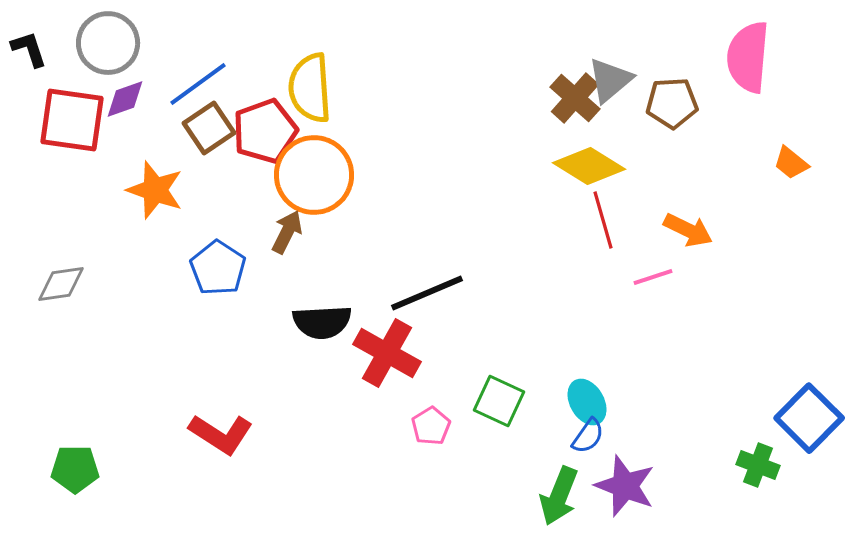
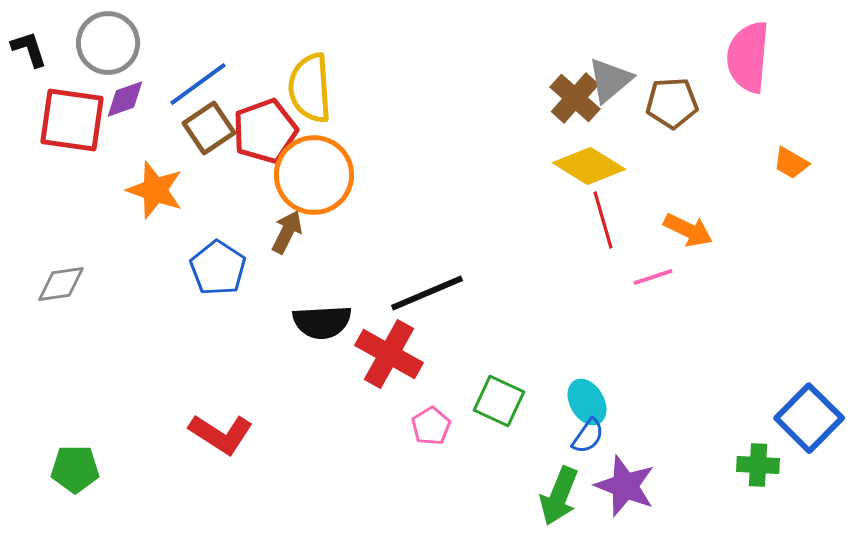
orange trapezoid: rotated 9 degrees counterclockwise
red cross: moved 2 px right, 1 px down
green cross: rotated 18 degrees counterclockwise
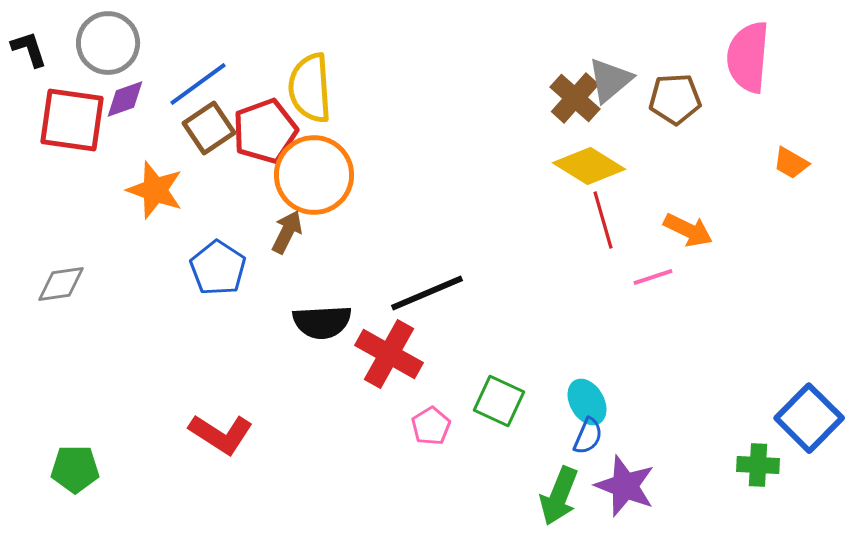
brown pentagon: moved 3 px right, 4 px up
blue semicircle: rotated 12 degrees counterclockwise
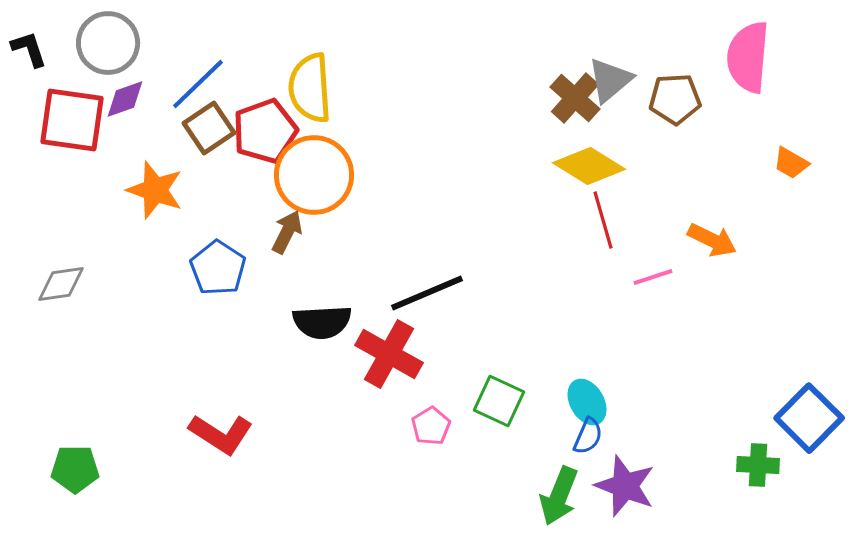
blue line: rotated 8 degrees counterclockwise
orange arrow: moved 24 px right, 10 px down
